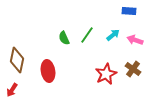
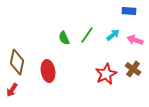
brown diamond: moved 2 px down
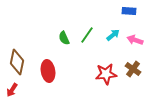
red star: rotated 20 degrees clockwise
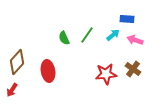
blue rectangle: moved 2 px left, 8 px down
brown diamond: rotated 30 degrees clockwise
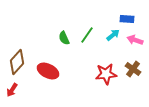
red ellipse: rotated 55 degrees counterclockwise
